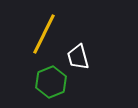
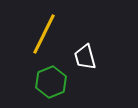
white trapezoid: moved 7 px right
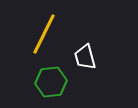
green hexagon: rotated 16 degrees clockwise
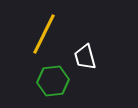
green hexagon: moved 2 px right, 1 px up
